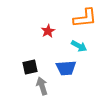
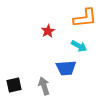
black square: moved 16 px left, 18 px down
gray arrow: moved 2 px right
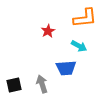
gray arrow: moved 2 px left, 2 px up
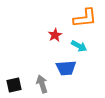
red star: moved 7 px right, 4 px down
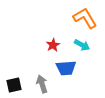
orange L-shape: rotated 115 degrees counterclockwise
red star: moved 2 px left, 10 px down
cyan arrow: moved 3 px right, 1 px up
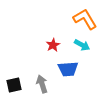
orange L-shape: moved 1 px down
blue trapezoid: moved 2 px right, 1 px down
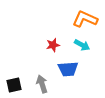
orange L-shape: rotated 35 degrees counterclockwise
red star: rotated 16 degrees clockwise
